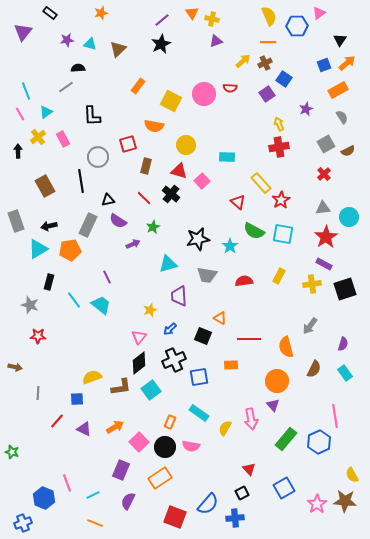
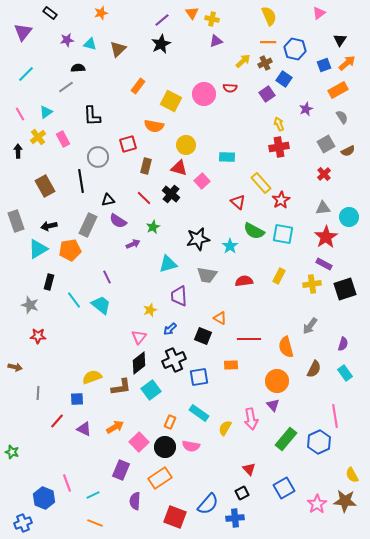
blue hexagon at (297, 26): moved 2 px left, 23 px down; rotated 15 degrees clockwise
cyan line at (26, 91): moved 17 px up; rotated 66 degrees clockwise
red triangle at (179, 171): moved 3 px up
purple semicircle at (128, 501): moved 7 px right; rotated 24 degrees counterclockwise
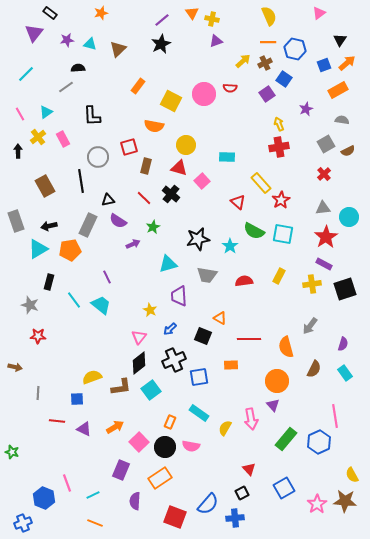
purple triangle at (23, 32): moved 11 px right, 1 px down
gray semicircle at (342, 117): moved 3 px down; rotated 48 degrees counterclockwise
red square at (128, 144): moved 1 px right, 3 px down
yellow star at (150, 310): rotated 24 degrees counterclockwise
red line at (57, 421): rotated 56 degrees clockwise
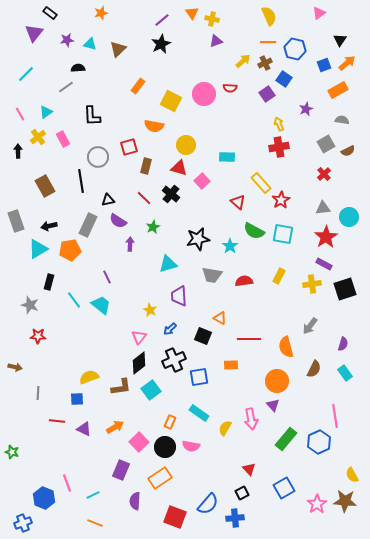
purple arrow at (133, 244): moved 3 px left; rotated 64 degrees counterclockwise
gray trapezoid at (207, 275): moved 5 px right
yellow semicircle at (92, 377): moved 3 px left
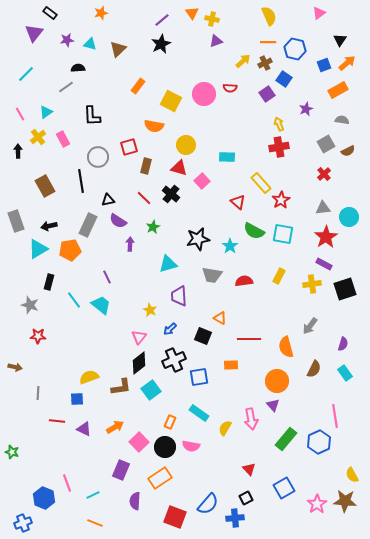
black square at (242, 493): moved 4 px right, 5 px down
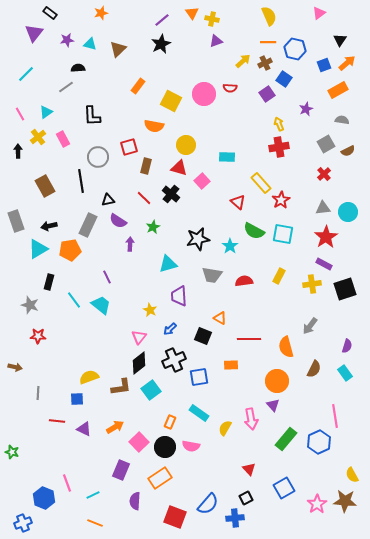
cyan circle at (349, 217): moved 1 px left, 5 px up
purple semicircle at (343, 344): moved 4 px right, 2 px down
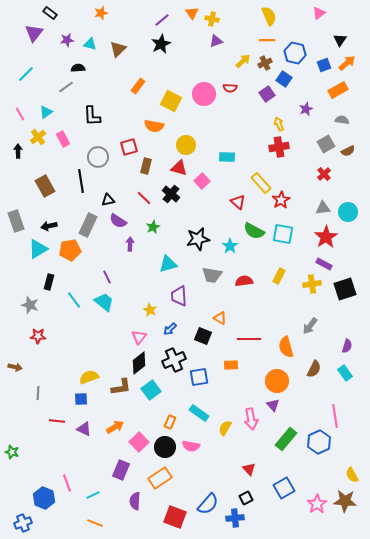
orange line at (268, 42): moved 1 px left, 2 px up
blue hexagon at (295, 49): moved 4 px down
cyan trapezoid at (101, 305): moved 3 px right, 3 px up
blue square at (77, 399): moved 4 px right
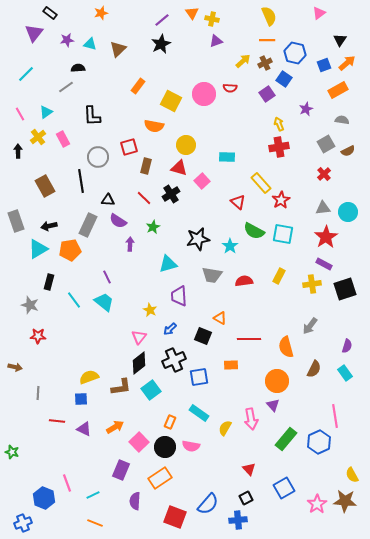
black cross at (171, 194): rotated 18 degrees clockwise
black triangle at (108, 200): rotated 16 degrees clockwise
blue cross at (235, 518): moved 3 px right, 2 px down
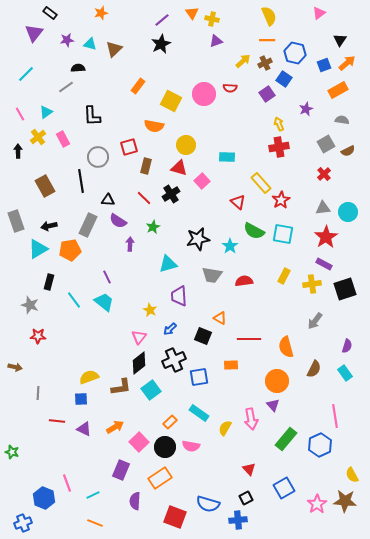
brown triangle at (118, 49): moved 4 px left
yellow rectangle at (279, 276): moved 5 px right
gray arrow at (310, 326): moved 5 px right, 5 px up
orange rectangle at (170, 422): rotated 24 degrees clockwise
blue hexagon at (319, 442): moved 1 px right, 3 px down
blue semicircle at (208, 504): rotated 65 degrees clockwise
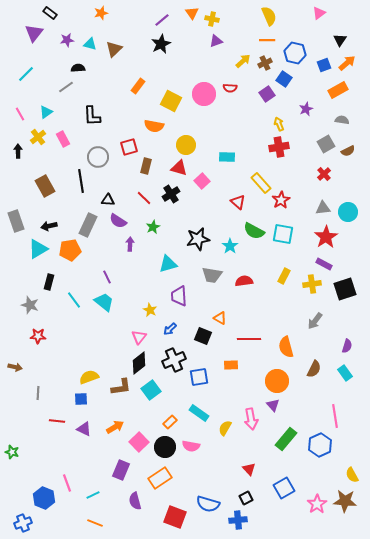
purple semicircle at (135, 501): rotated 18 degrees counterclockwise
